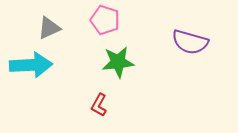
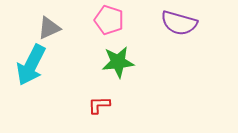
pink pentagon: moved 4 px right
purple semicircle: moved 11 px left, 19 px up
cyan arrow: rotated 120 degrees clockwise
red L-shape: rotated 60 degrees clockwise
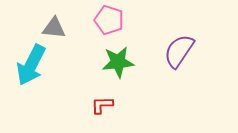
purple semicircle: moved 28 px down; rotated 108 degrees clockwise
gray triangle: moved 5 px right; rotated 30 degrees clockwise
red L-shape: moved 3 px right
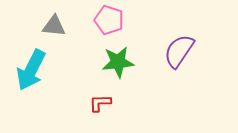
gray triangle: moved 2 px up
cyan arrow: moved 5 px down
red L-shape: moved 2 px left, 2 px up
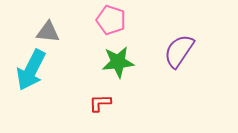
pink pentagon: moved 2 px right
gray triangle: moved 6 px left, 6 px down
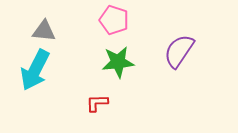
pink pentagon: moved 3 px right
gray triangle: moved 4 px left, 1 px up
cyan arrow: moved 4 px right
red L-shape: moved 3 px left
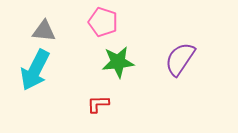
pink pentagon: moved 11 px left, 2 px down
purple semicircle: moved 1 px right, 8 px down
red L-shape: moved 1 px right, 1 px down
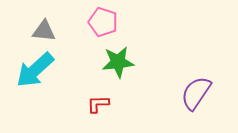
purple semicircle: moved 16 px right, 34 px down
cyan arrow: rotated 21 degrees clockwise
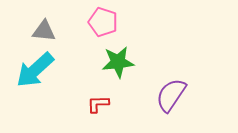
purple semicircle: moved 25 px left, 2 px down
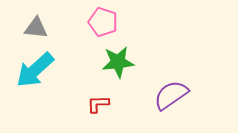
gray triangle: moved 8 px left, 3 px up
purple semicircle: rotated 21 degrees clockwise
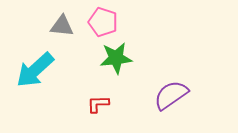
gray triangle: moved 26 px right, 2 px up
green star: moved 2 px left, 4 px up
